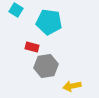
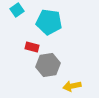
cyan square: moved 1 px right; rotated 24 degrees clockwise
gray hexagon: moved 2 px right, 1 px up
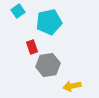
cyan square: moved 1 px right, 1 px down
cyan pentagon: rotated 20 degrees counterclockwise
red rectangle: rotated 56 degrees clockwise
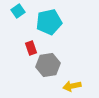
red rectangle: moved 1 px left, 1 px down
